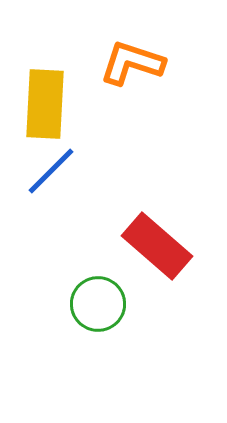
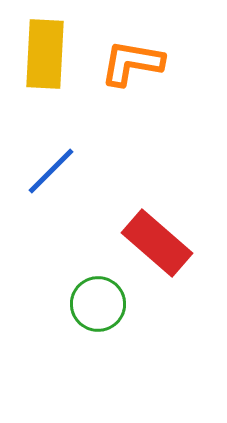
orange L-shape: rotated 8 degrees counterclockwise
yellow rectangle: moved 50 px up
red rectangle: moved 3 px up
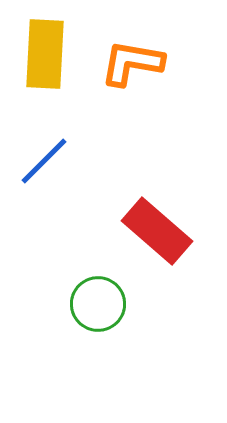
blue line: moved 7 px left, 10 px up
red rectangle: moved 12 px up
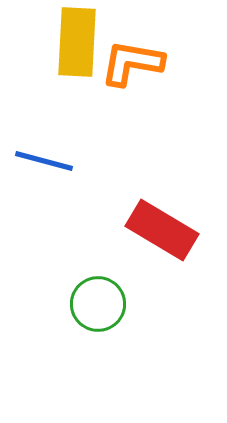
yellow rectangle: moved 32 px right, 12 px up
blue line: rotated 60 degrees clockwise
red rectangle: moved 5 px right, 1 px up; rotated 10 degrees counterclockwise
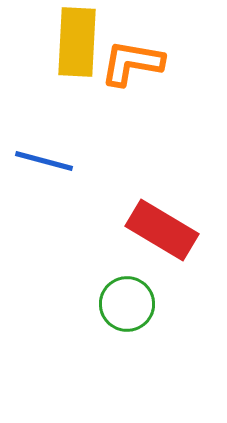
green circle: moved 29 px right
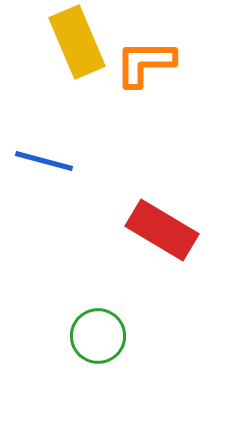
yellow rectangle: rotated 26 degrees counterclockwise
orange L-shape: moved 13 px right; rotated 10 degrees counterclockwise
green circle: moved 29 px left, 32 px down
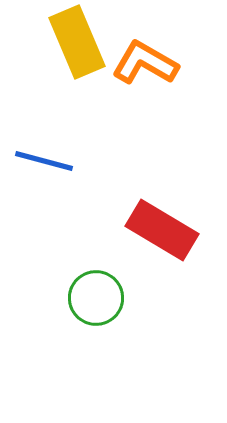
orange L-shape: rotated 30 degrees clockwise
green circle: moved 2 px left, 38 px up
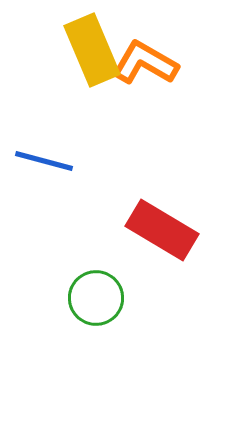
yellow rectangle: moved 15 px right, 8 px down
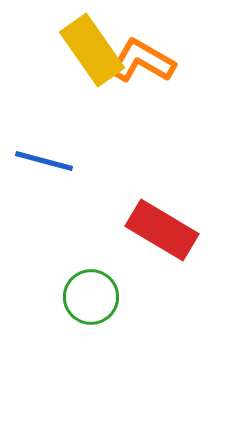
yellow rectangle: rotated 12 degrees counterclockwise
orange L-shape: moved 3 px left, 2 px up
green circle: moved 5 px left, 1 px up
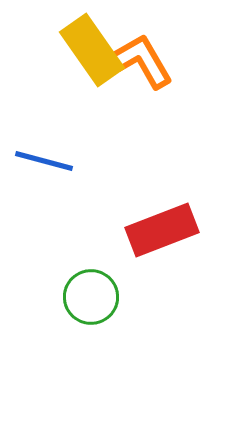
orange L-shape: rotated 30 degrees clockwise
red rectangle: rotated 52 degrees counterclockwise
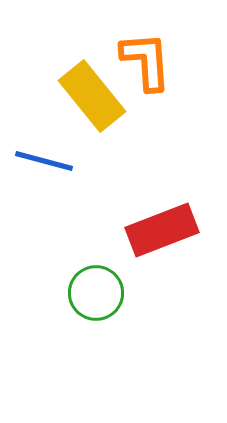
yellow rectangle: moved 46 px down; rotated 4 degrees counterclockwise
orange L-shape: moved 4 px right; rotated 26 degrees clockwise
green circle: moved 5 px right, 4 px up
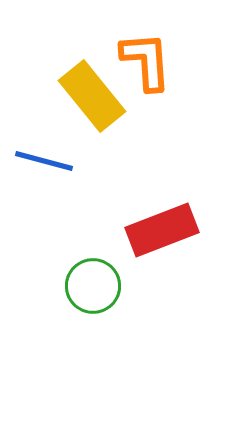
green circle: moved 3 px left, 7 px up
